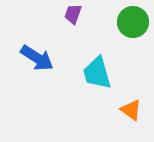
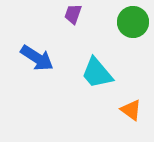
cyan trapezoid: rotated 24 degrees counterclockwise
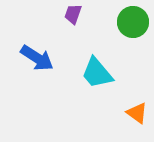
orange triangle: moved 6 px right, 3 px down
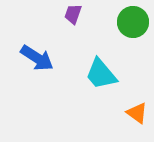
cyan trapezoid: moved 4 px right, 1 px down
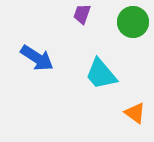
purple trapezoid: moved 9 px right
orange triangle: moved 2 px left
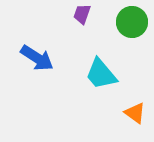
green circle: moved 1 px left
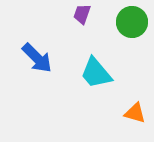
blue arrow: rotated 12 degrees clockwise
cyan trapezoid: moved 5 px left, 1 px up
orange triangle: rotated 20 degrees counterclockwise
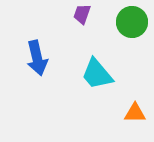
blue arrow: rotated 32 degrees clockwise
cyan trapezoid: moved 1 px right, 1 px down
orange triangle: rotated 15 degrees counterclockwise
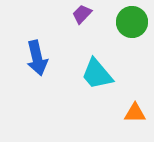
purple trapezoid: rotated 25 degrees clockwise
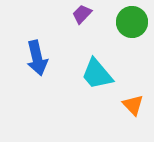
orange triangle: moved 2 px left, 8 px up; rotated 45 degrees clockwise
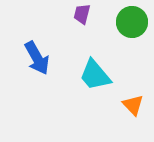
purple trapezoid: rotated 30 degrees counterclockwise
blue arrow: rotated 16 degrees counterclockwise
cyan trapezoid: moved 2 px left, 1 px down
